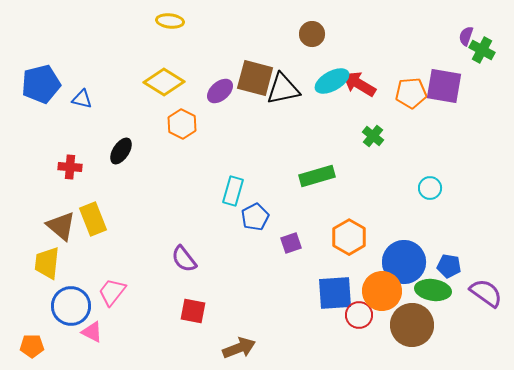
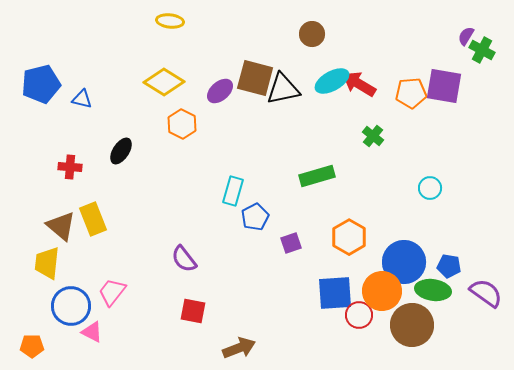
purple semicircle at (466, 36): rotated 12 degrees clockwise
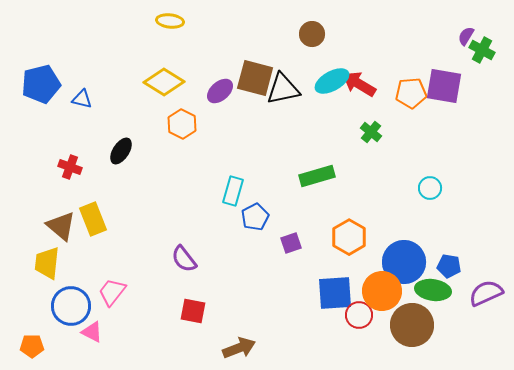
green cross at (373, 136): moved 2 px left, 4 px up
red cross at (70, 167): rotated 15 degrees clockwise
purple semicircle at (486, 293): rotated 60 degrees counterclockwise
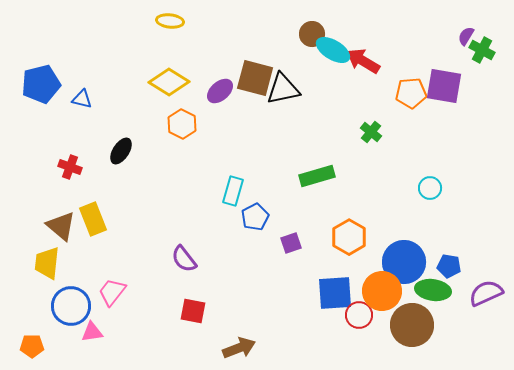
cyan ellipse at (332, 81): moved 1 px right, 31 px up; rotated 60 degrees clockwise
yellow diamond at (164, 82): moved 5 px right
red arrow at (359, 84): moved 4 px right, 23 px up
pink triangle at (92, 332): rotated 35 degrees counterclockwise
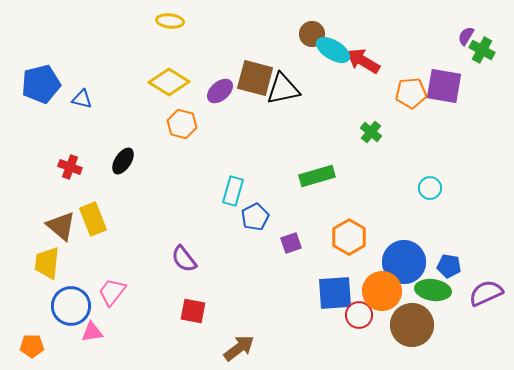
orange hexagon at (182, 124): rotated 12 degrees counterclockwise
black ellipse at (121, 151): moved 2 px right, 10 px down
brown arrow at (239, 348): rotated 16 degrees counterclockwise
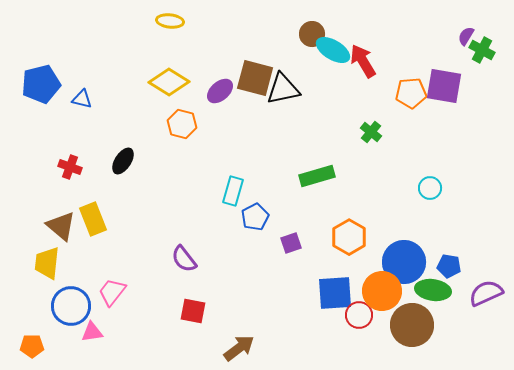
red arrow at (363, 61): rotated 28 degrees clockwise
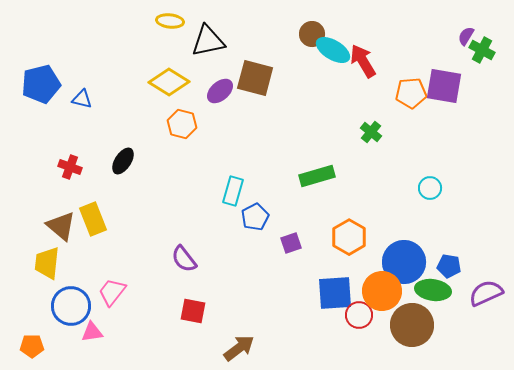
black triangle at (283, 89): moved 75 px left, 48 px up
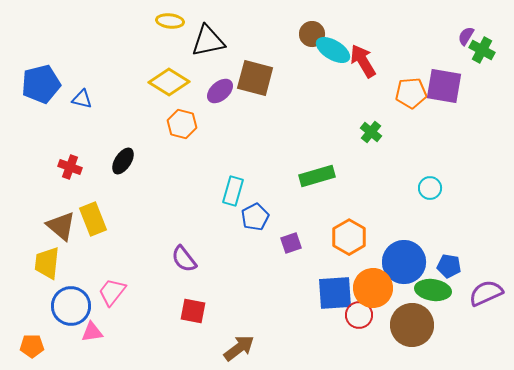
orange circle at (382, 291): moved 9 px left, 3 px up
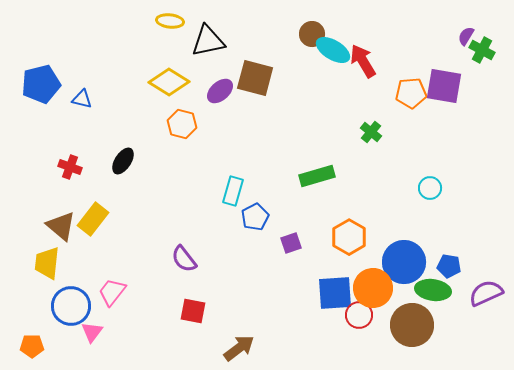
yellow rectangle at (93, 219): rotated 60 degrees clockwise
pink triangle at (92, 332): rotated 45 degrees counterclockwise
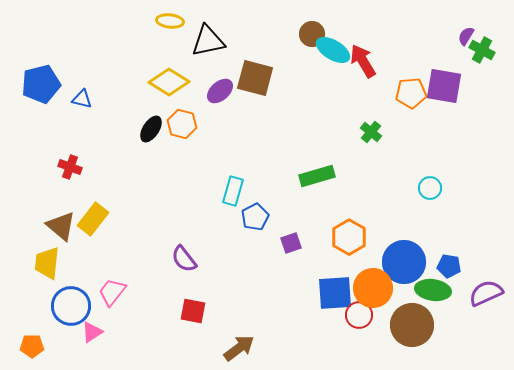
black ellipse at (123, 161): moved 28 px right, 32 px up
pink triangle at (92, 332): rotated 20 degrees clockwise
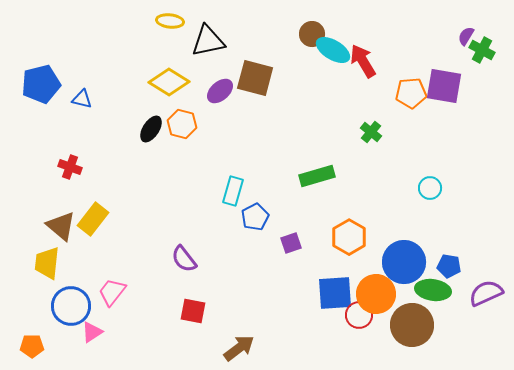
orange circle at (373, 288): moved 3 px right, 6 px down
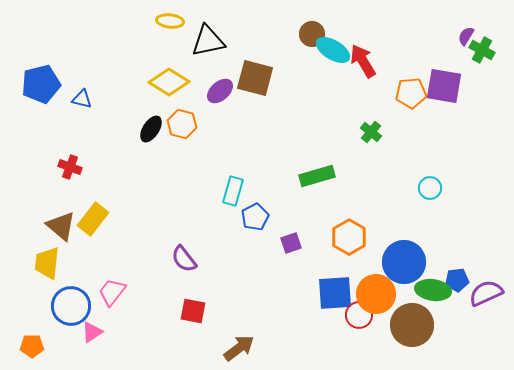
blue pentagon at (449, 266): moved 8 px right, 14 px down; rotated 15 degrees counterclockwise
